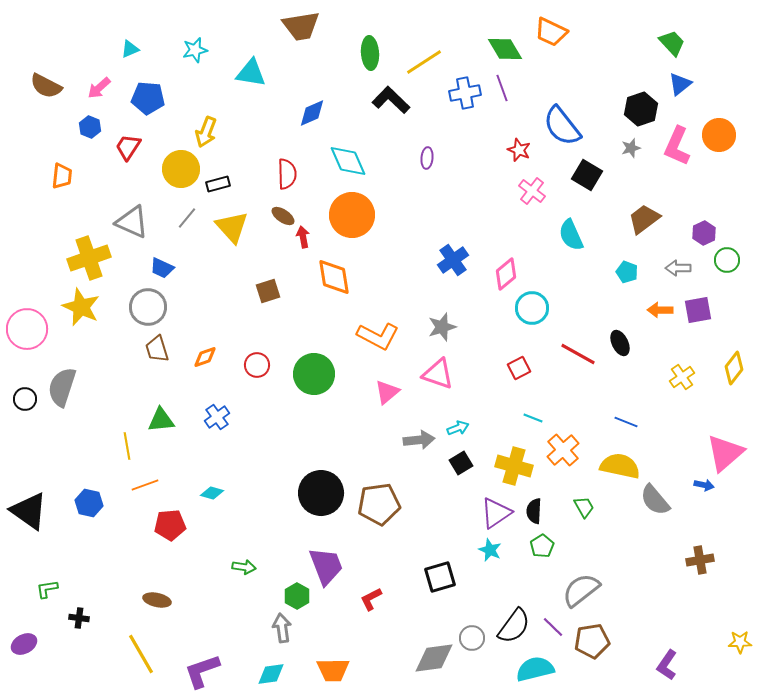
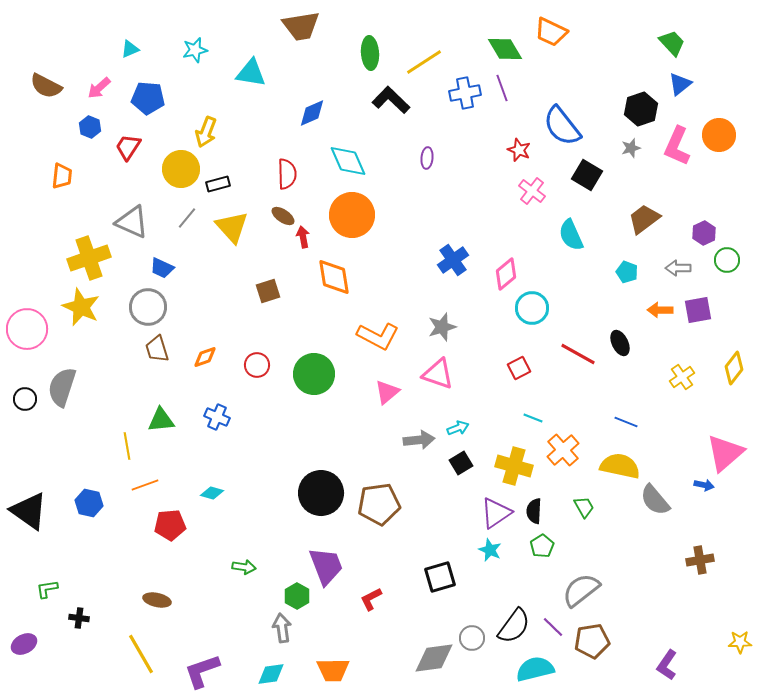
blue cross at (217, 417): rotated 30 degrees counterclockwise
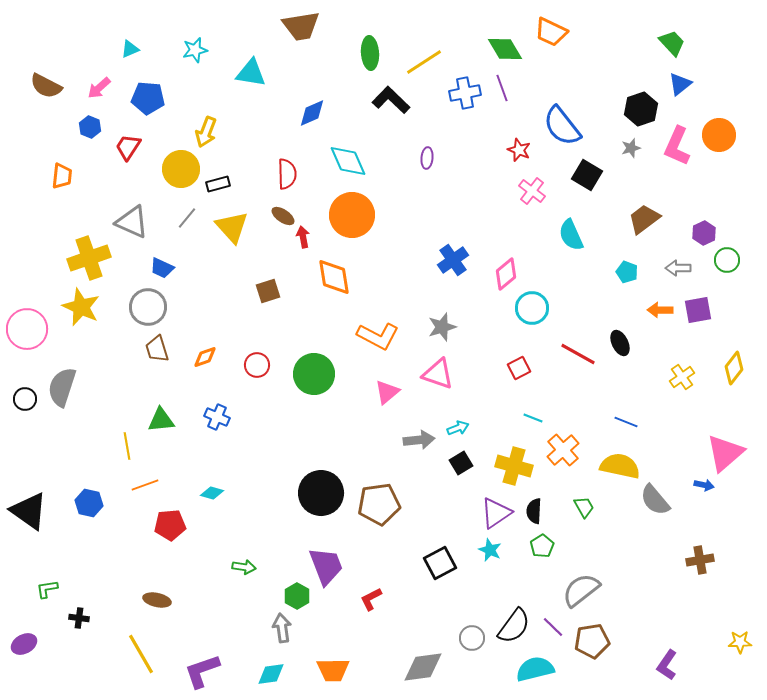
black square at (440, 577): moved 14 px up; rotated 12 degrees counterclockwise
gray diamond at (434, 658): moved 11 px left, 9 px down
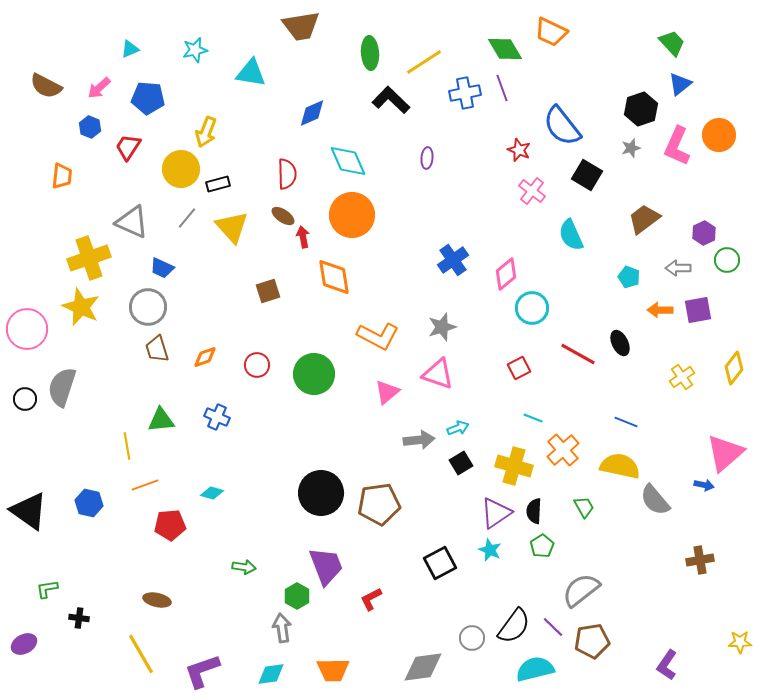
cyan pentagon at (627, 272): moved 2 px right, 5 px down
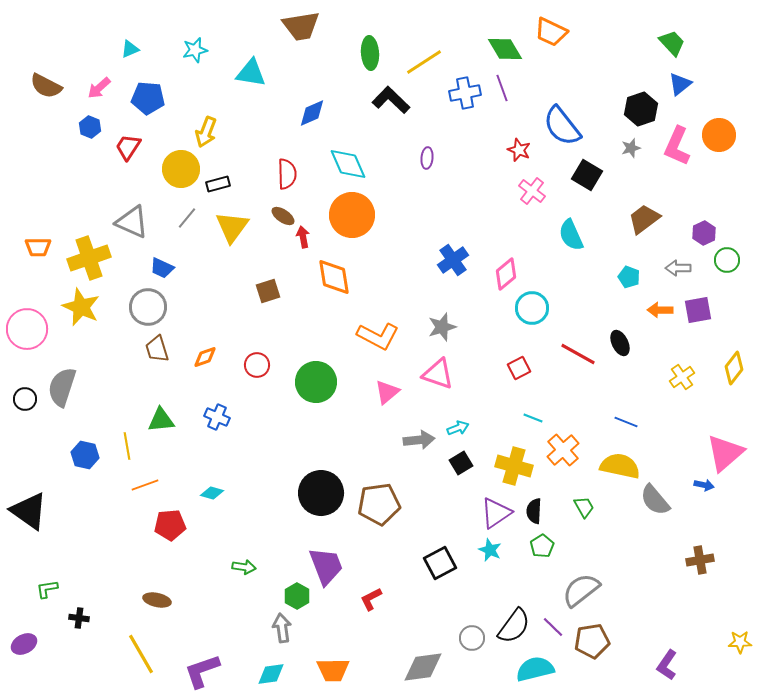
cyan diamond at (348, 161): moved 3 px down
orange trapezoid at (62, 176): moved 24 px left, 71 px down; rotated 84 degrees clockwise
yellow triangle at (232, 227): rotated 18 degrees clockwise
green circle at (314, 374): moved 2 px right, 8 px down
blue hexagon at (89, 503): moved 4 px left, 48 px up
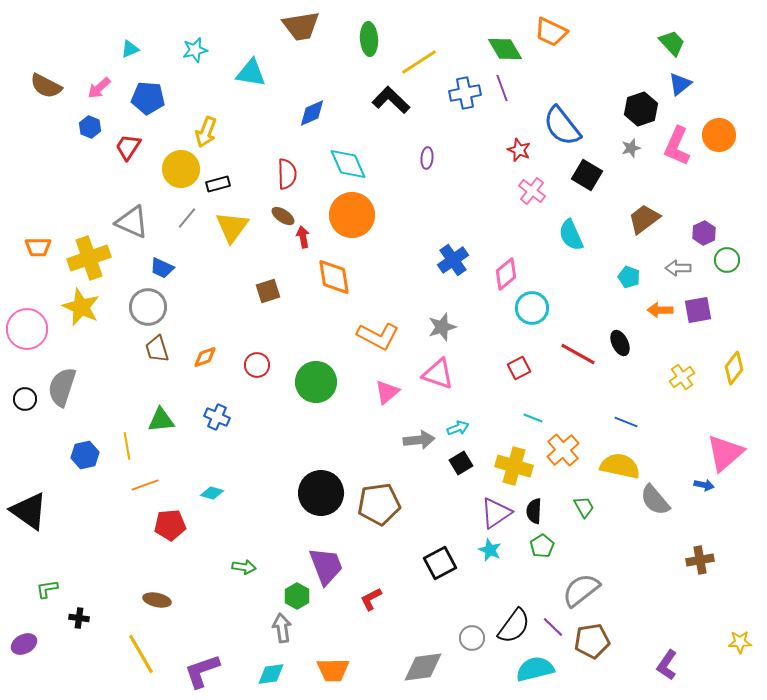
green ellipse at (370, 53): moved 1 px left, 14 px up
yellow line at (424, 62): moved 5 px left
blue hexagon at (85, 455): rotated 24 degrees counterclockwise
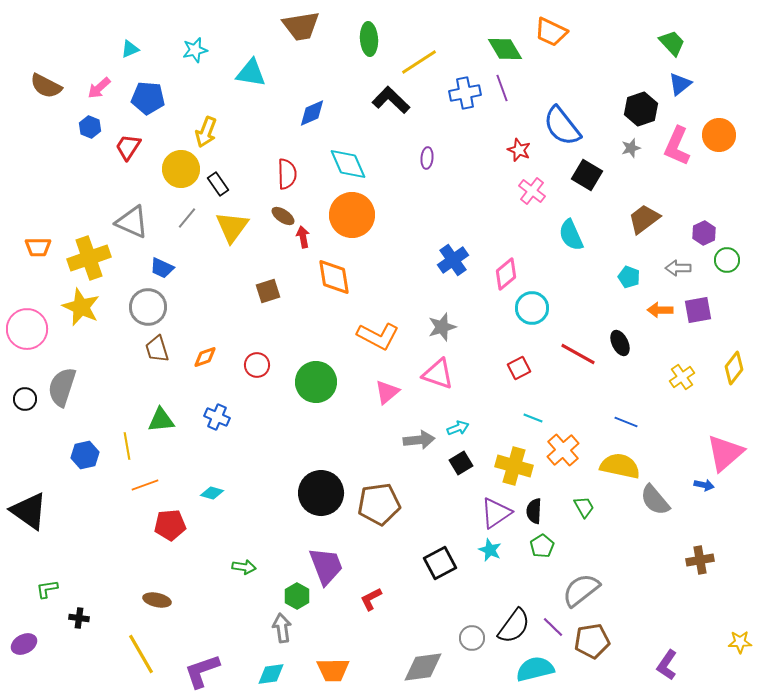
black rectangle at (218, 184): rotated 70 degrees clockwise
